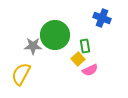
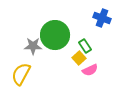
green rectangle: rotated 24 degrees counterclockwise
yellow square: moved 1 px right, 1 px up
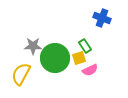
green circle: moved 23 px down
yellow square: rotated 24 degrees clockwise
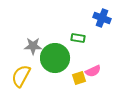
green rectangle: moved 7 px left, 8 px up; rotated 48 degrees counterclockwise
yellow square: moved 20 px down
pink semicircle: moved 3 px right, 1 px down
yellow semicircle: moved 2 px down
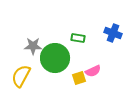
blue cross: moved 11 px right, 15 px down
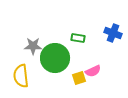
yellow semicircle: rotated 35 degrees counterclockwise
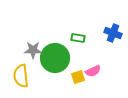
gray star: moved 4 px down
yellow square: moved 1 px left, 1 px up
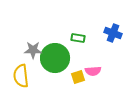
pink semicircle: rotated 21 degrees clockwise
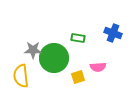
green circle: moved 1 px left
pink semicircle: moved 5 px right, 4 px up
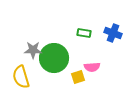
green rectangle: moved 6 px right, 5 px up
pink semicircle: moved 6 px left
yellow semicircle: moved 1 px down; rotated 10 degrees counterclockwise
